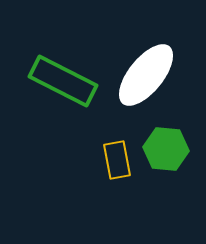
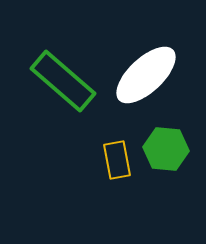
white ellipse: rotated 8 degrees clockwise
green rectangle: rotated 14 degrees clockwise
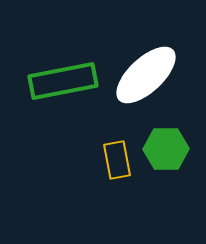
green rectangle: rotated 52 degrees counterclockwise
green hexagon: rotated 6 degrees counterclockwise
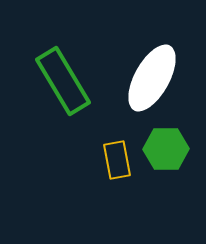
white ellipse: moved 6 px right, 3 px down; rotated 18 degrees counterclockwise
green rectangle: rotated 70 degrees clockwise
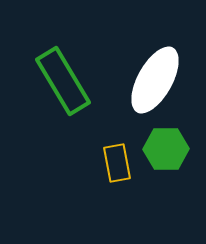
white ellipse: moved 3 px right, 2 px down
yellow rectangle: moved 3 px down
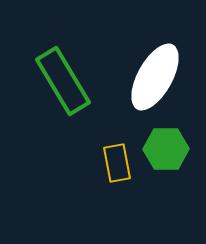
white ellipse: moved 3 px up
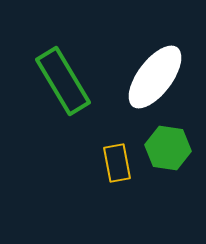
white ellipse: rotated 8 degrees clockwise
green hexagon: moved 2 px right, 1 px up; rotated 9 degrees clockwise
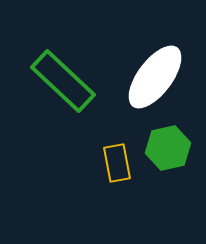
green rectangle: rotated 16 degrees counterclockwise
green hexagon: rotated 21 degrees counterclockwise
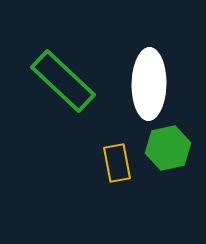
white ellipse: moved 6 px left, 7 px down; rotated 36 degrees counterclockwise
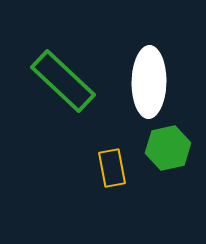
white ellipse: moved 2 px up
yellow rectangle: moved 5 px left, 5 px down
